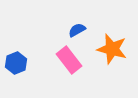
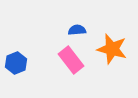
blue semicircle: rotated 24 degrees clockwise
pink rectangle: moved 2 px right
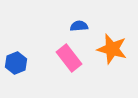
blue semicircle: moved 2 px right, 4 px up
pink rectangle: moved 2 px left, 2 px up
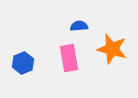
pink rectangle: rotated 28 degrees clockwise
blue hexagon: moved 7 px right
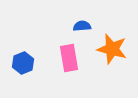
blue semicircle: moved 3 px right
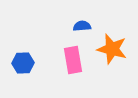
pink rectangle: moved 4 px right, 2 px down
blue hexagon: rotated 20 degrees clockwise
